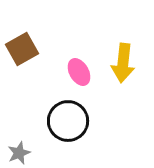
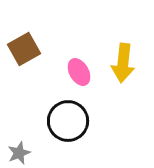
brown square: moved 2 px right
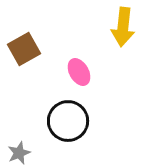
yellow arrow: moved 36 px up
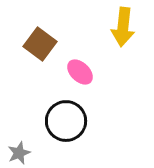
brown square: moved 16 px right, 5 px up; rotated 24 degrees counterclockwise
pink ellipse: moved 1 px right; rotated 16 degrees counterclockwise
black circle: moved 2 px left
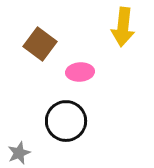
pink ellipse: rotated 48 degrees counterclockwise
